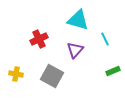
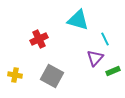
purple triangle: moved 20 px right, 8 px down
yellow cross: moved 1 px left, 1 px down
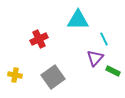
cyan triangle: rotated 15 degrees counterclockwise
cyan line: moved 1 px left
green rectangle: rotated 48 degrees clockwise
gray square: moved 1 px right, 1 px down; rotated 25 degrees clockwise
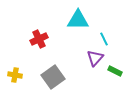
green rectangle: moved 2 px right
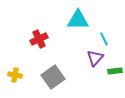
green rectangle: rotated 32 degrees counterclockwise
